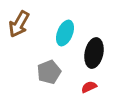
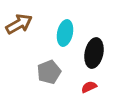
brown arrow: rotated 148 degrees counterclockwise
cyan ellipse: rotated 10 degrees counterclockwise
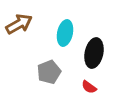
red semicircle: rotated 119 degrees counterclockwise
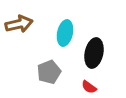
brown arrow: rotated 16 degrees clockwise
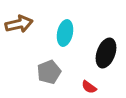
black ellipse: moved 12 px right; rotated 8 degrees clockwise
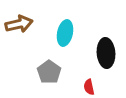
black ellipse: rotated 24 degrees counterclockwise
gray pentagon: rotated 15 degrees counterclockwise
red semicircle: rotated 42 degrees clockwise
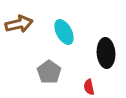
cyan ellipse: moved 1 px left, 1 px up; rotated 40 degrees counterclockwise
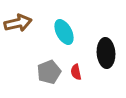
brown arrow: moved 1 px left, 1 px up
gray pentagon: rotated 15 degrees clockwise
red semicircle: moved 13 px left, 15 px up
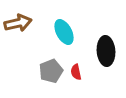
black ellipse: moved 2 px up
gray pentagon: moved 2 px right, 1 px up
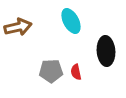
brown arrow: moved 4 px down
cyan ellipse: moved 7 px right, 11 px up
gray pentagon: rotated 20 degrees clockwise
